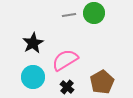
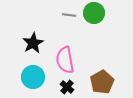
gray line: rotated 16 degrees clockwise
pink semicircle: rotated 68 degrees counterclockwise
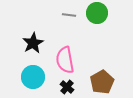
green circle: moved 3 px right
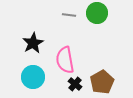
black cross: moved 8 px right, 3 px up
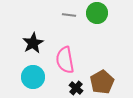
black cross: moved 1 px right, 4 px down
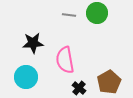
black star: rotated 25 degrees clockwise
cyan circle: moved 7 px left
brown pentagon: moved 7 px right
black cross: moved 3 px right
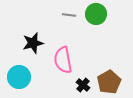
green circle: moved 1 px left, 1 px down
black star: rotated 10 degrees counterclockwise
pink semicircle: moved 2 px left
cyan circle: moved 7 px left
black cross: moved 4 px right, 3 px up
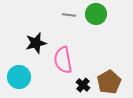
black star: moved 3 px right
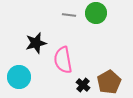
green circle: moved 1 px up
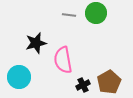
black cross: rotated 24 degrees clockwise
